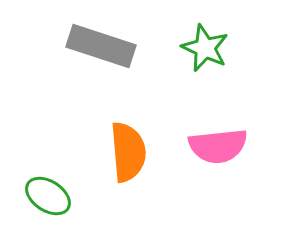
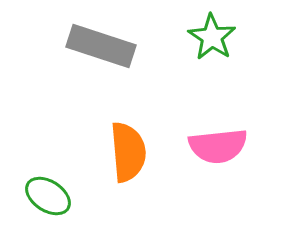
green star: moved 7 px right, 11 px up; rotated 9 degrees clockwise
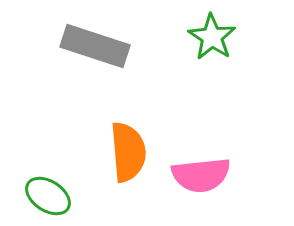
gray rectangle: moved 6 px left
pink semicircle: moved 17 px left, 29 px down
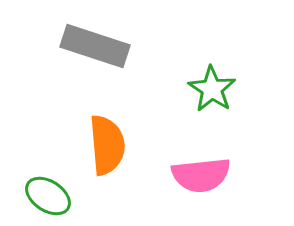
green star: moved 52 px down
orange semicircle: moved 21 px left, 7 px up
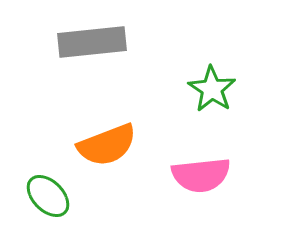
gray rectangle: moved 3 px left, 4 px up; rotated 24 degrees counterclockwise
orange semicircle: rotated 74 degrees clockwise
green ellipse: rotated 12 degrees clockwise
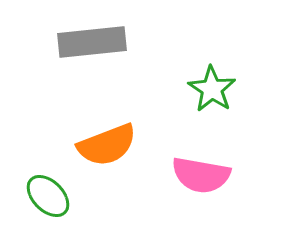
pink semicircle: rotated 16 degrees clockwise
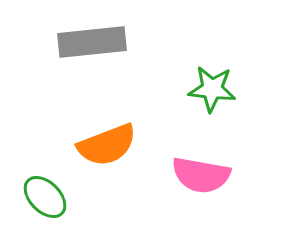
green star: rotated 27 degrees counterclockwise
green ellipse: moved 3 px left, 1 px down
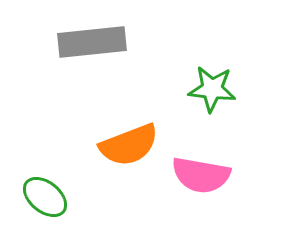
orange semicircle: moved 22 px right
green ellipse: rotated 6 degrees counterclockwise
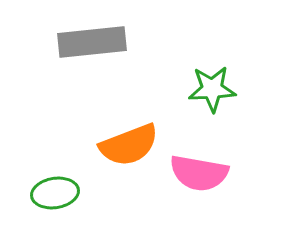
green star: rotated 9 degrees counterclockwise
pink semicircle: moved 2 px left, 2 px up
green ellipse: moved 10 px right, 4 px up; rotated 48 degrees counterclockwise
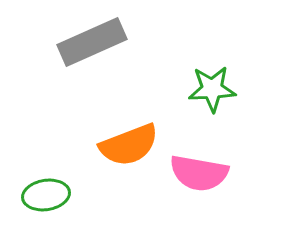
gray rectangle: rotated 18 degrees counterclockwise
green ellipse: moved 9 px left, 2 px down
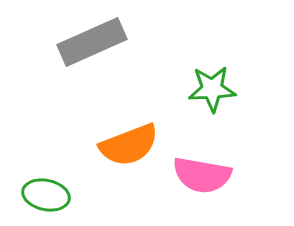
pink semicircle: moved 3 px right, 2 px down
green ellipse: rotated 21 degrees clockwise
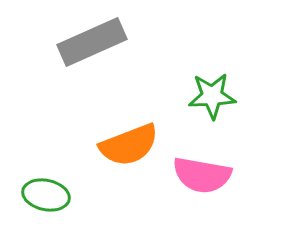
green star: moved 7 px down
